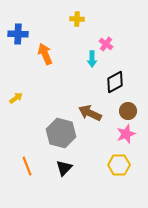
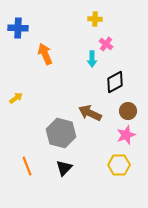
yellow cross: moved 18 px right
blue cross: moved 6 px up
pink star: moved 1 px down
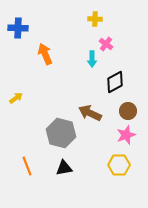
black triangle: rotated 36 degrees clockwise
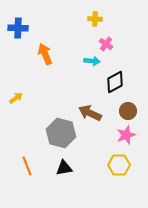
cyan arrow: moved 2 px down; rotated 84 degrees counterclockwise
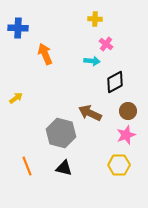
black triangle: rotated 24 degrees clockwise
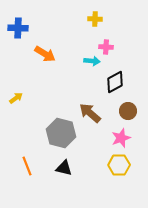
pink cross: moved 3 px down; rotated 32 degrees counterclockwise
orange arrow: rotated 145 degrees clockwise
brown arrow: rotated 15 degrees clockwise
pink star: moved 5 px left, 3 px down
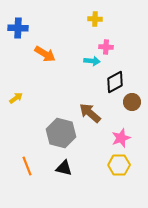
brown circle: moved 4 px right, 9 px up
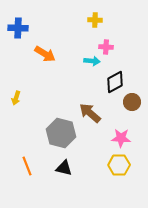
yellow cross: moved 1 px down
yellow arrow: rotated 144 degrees clockwise
pink star: rotated 24 degrees clockwise
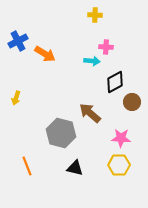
yellow cross: moved 5 px up
blue cross: moved 13 px down; rotated 30 degrees counterclockwise
black triangle: moved 11 px right
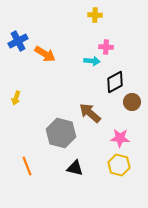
pink star: moved 1 px left
yellow hexagon: rotated 15 degrees clockwise
